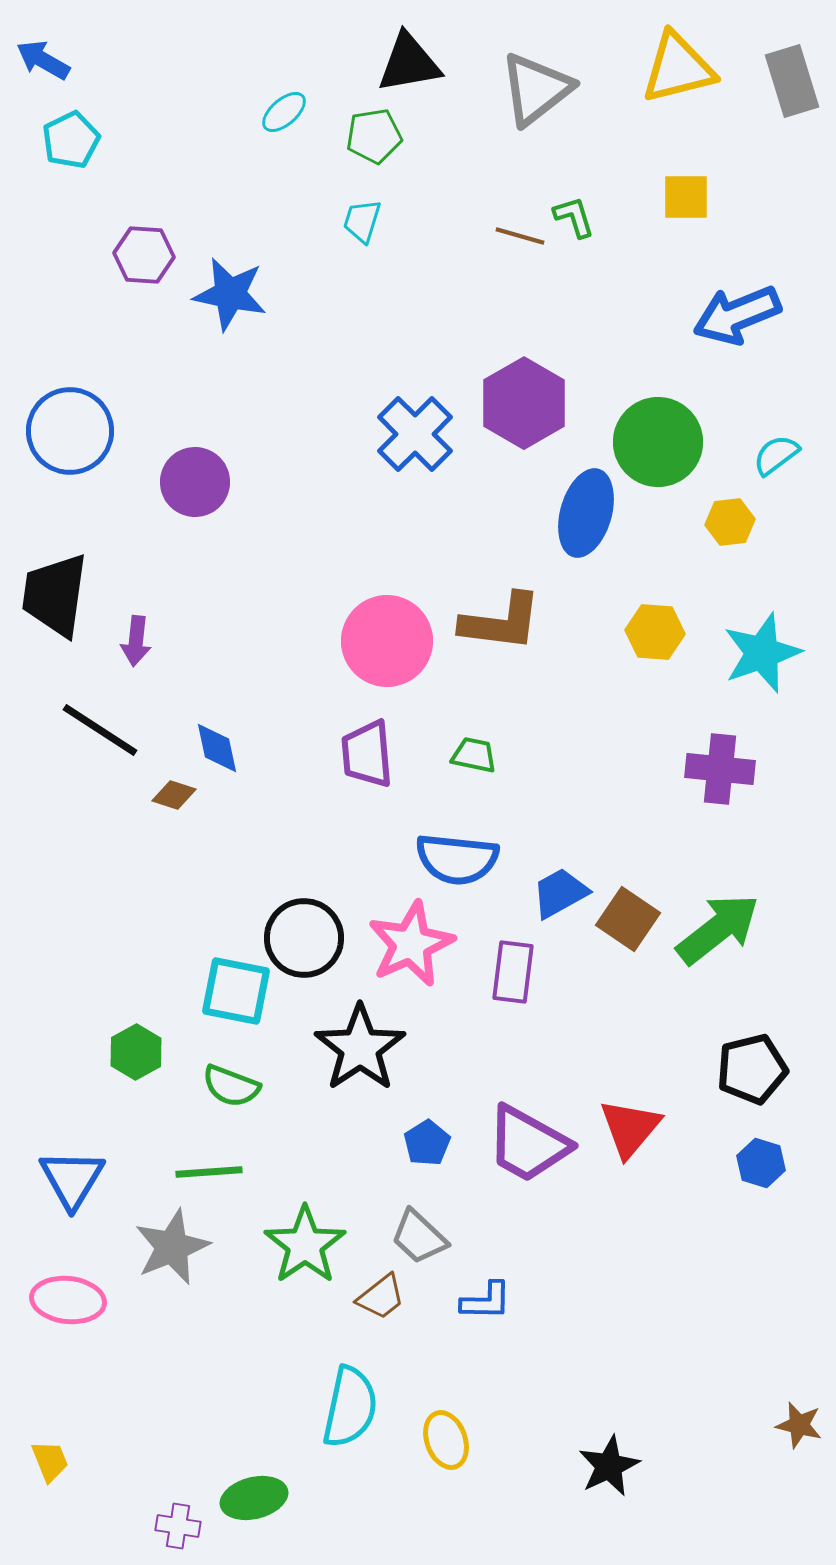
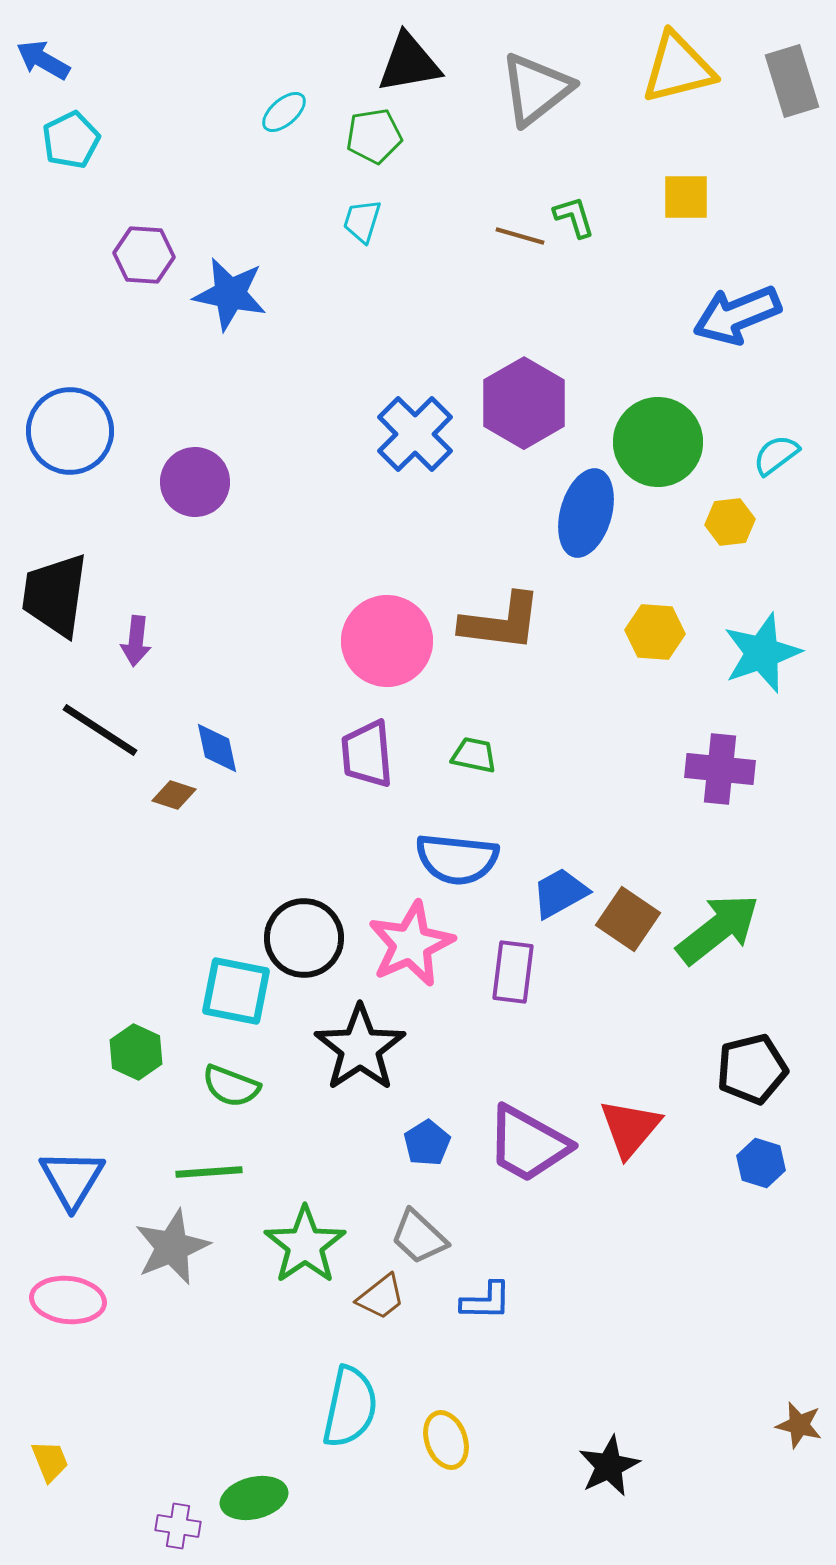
green hexagon at (136, 1052): rotated 6 degrees counterclockwise
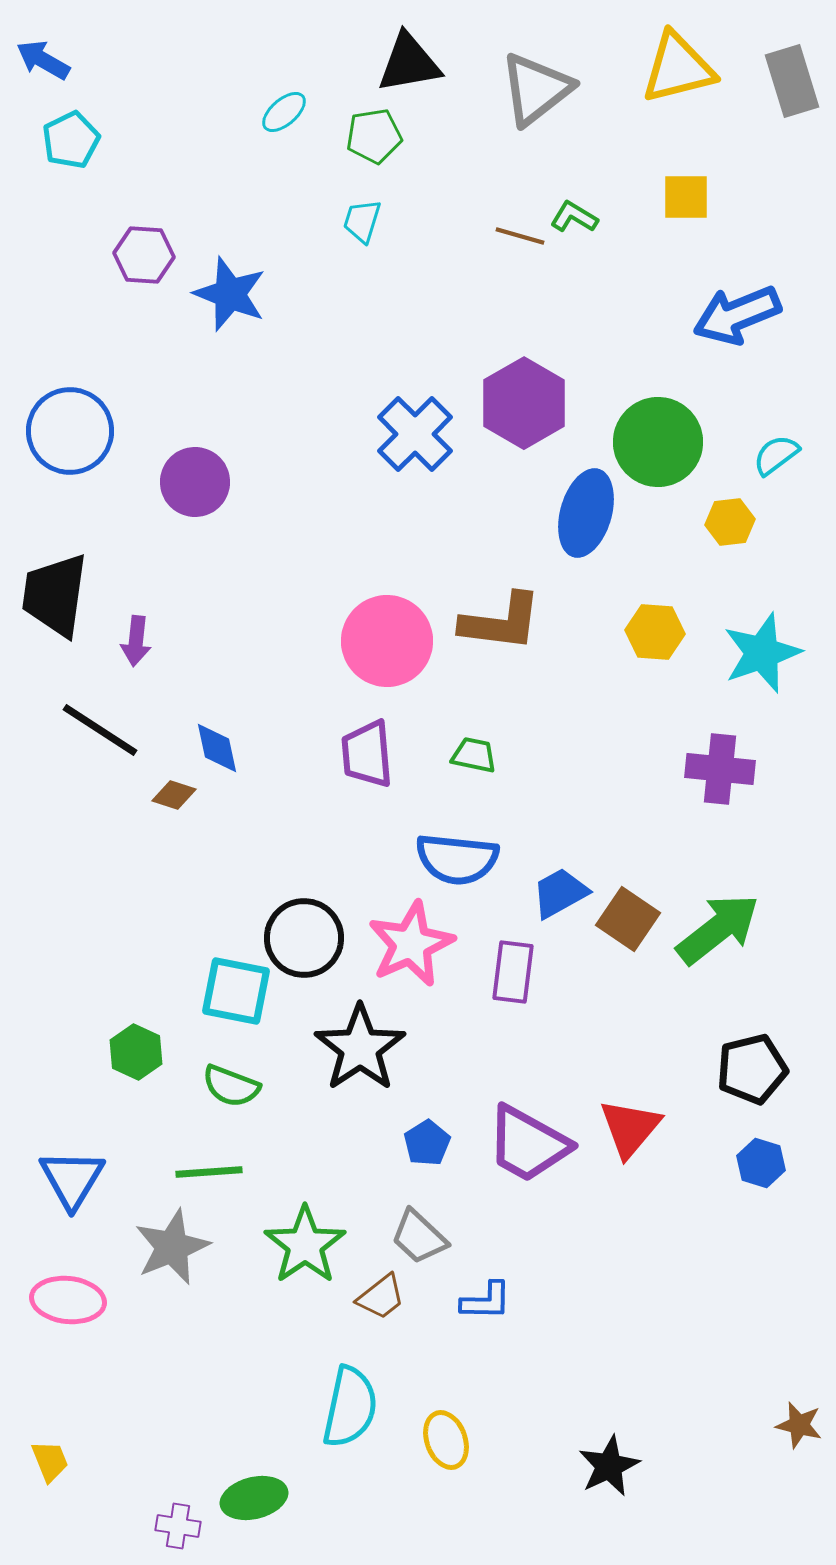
green L-shape at (574, 217): rotated 42 degrees counterclockwise
blue star at (230, 294): rotated 10 degrees clockwise
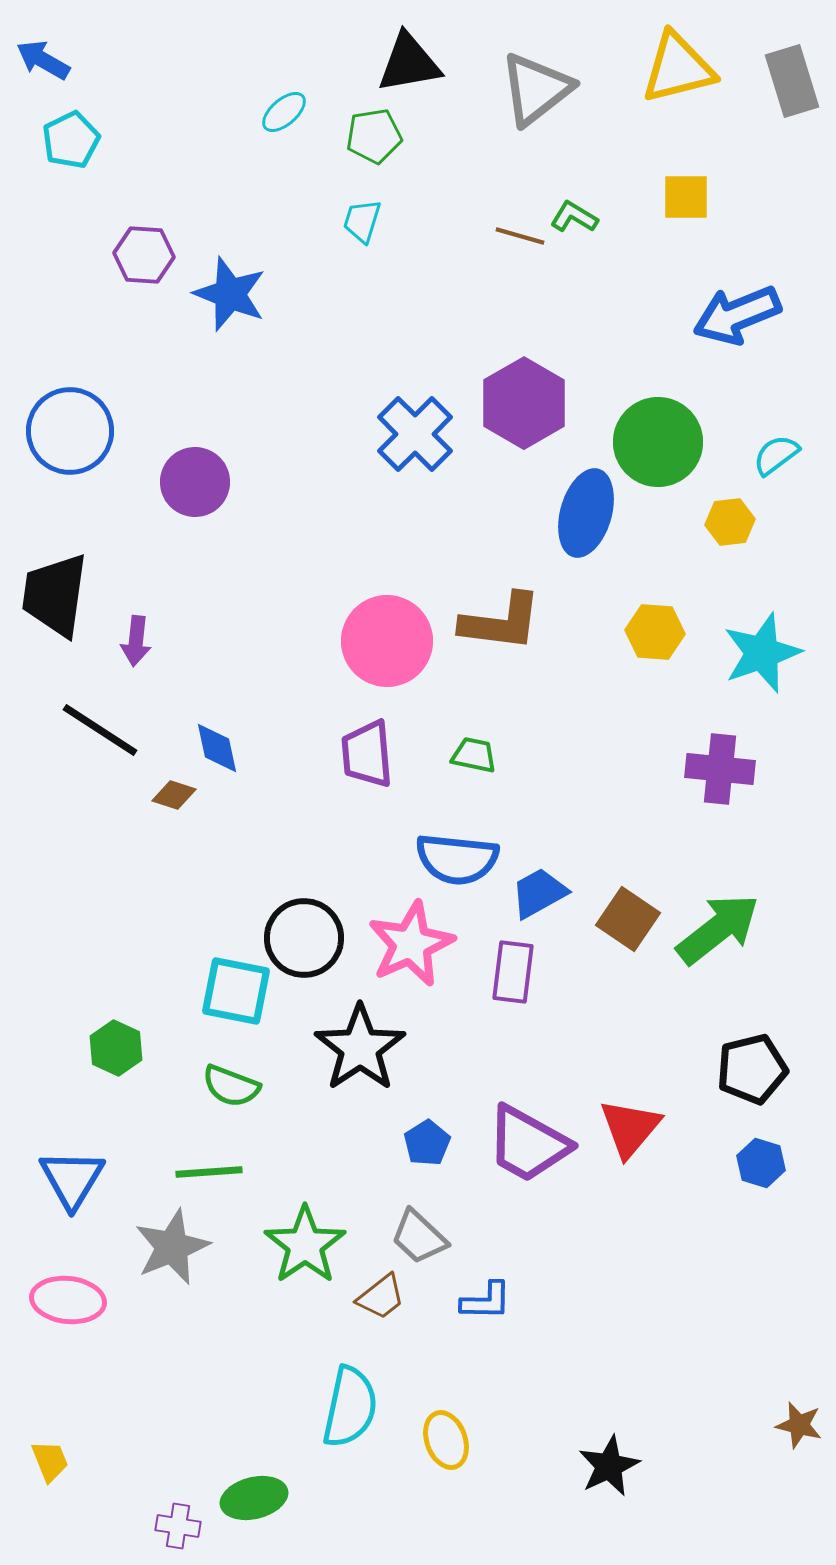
blue trapezoid at (560, 893): moved 21 px left
green hexagon at (136, 1052): moved 20 px left, 4 px up
